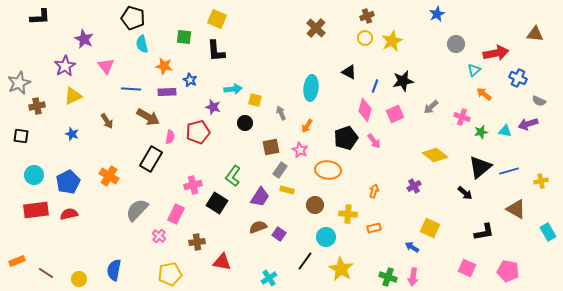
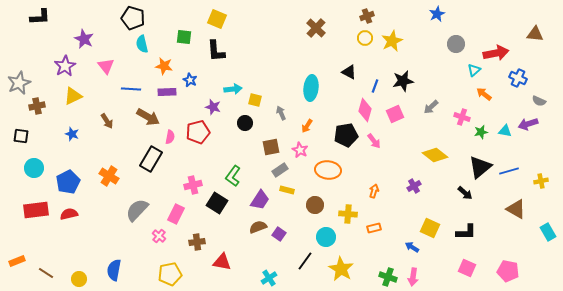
black pentagon at (346, 138): moved 3 px up; rotated 10 degrees clockwise
gray rectangle at (280, 170): rotated 21 degrees clockwise
cyan circle at (34, 175): moved 7 px up
purple trapezoid at (260, 197): moved 3 px down
black L-shape at (484, 232): moved 18 px left; rotated 10 degrees clockwise
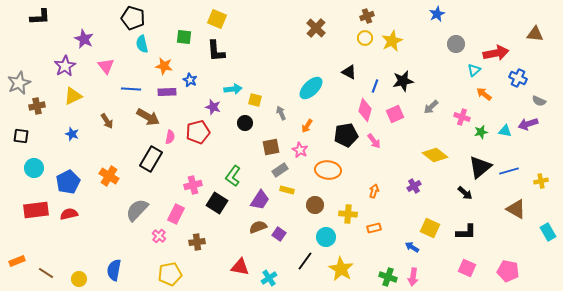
cyan ellipse at (311, 88): rotated 40 degrees clockwise
red triangle at (222, 262): moved 18 px right, 5 px down
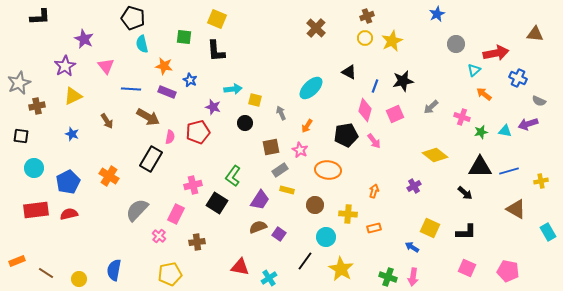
purple rectangle at (167, 92): rotated 24 degrees clockwise
black triangle at (480, 167): rotated 40 degrees clockwise
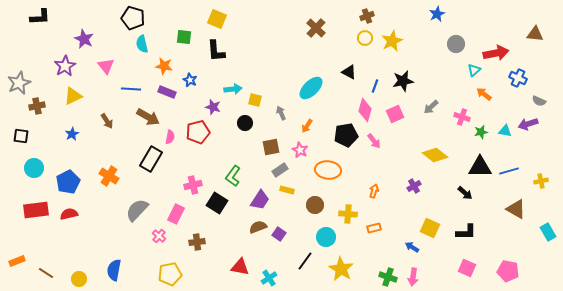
blue star at (72, 134): rotated 24 degrees clockwise
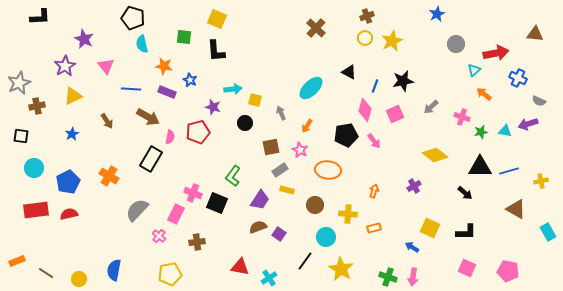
pink cross at (193, 185): moved 8 px down; rotated 36 degrees clockwise
black square at (217, 203): rotated 10 degrees counterclockwise
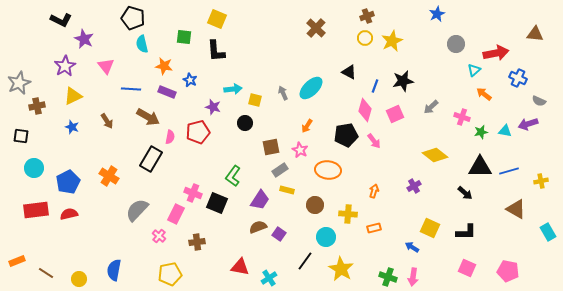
black L-shape at (40, 17): moved 21 px right, 3 px down; rotated 30 degrees clockwise
gray arrow at (281, 113): moved 2 px right, 20 px up
blue star at (72, 134): moved 7 px up; rotated 24 degrees counterclockwise
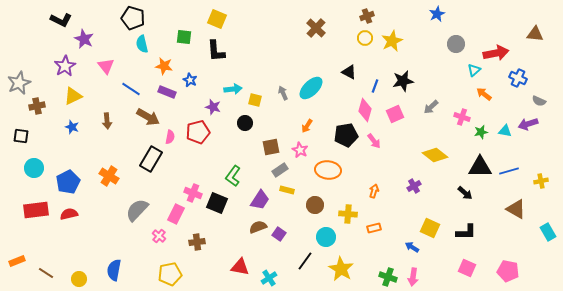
blue line at (131, 89): rotated 30 degrees clockwise
brown arrow at (107, 121): rotated 28 degrees clockwise
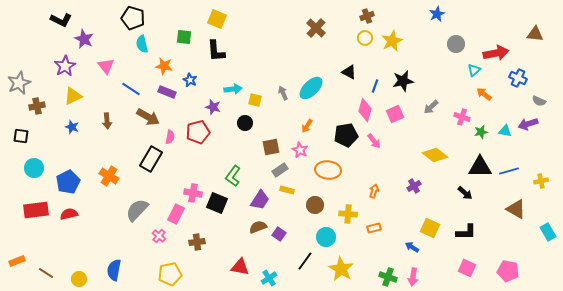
pink cross at (193, 193): rotated 12 degrees counterclockwise
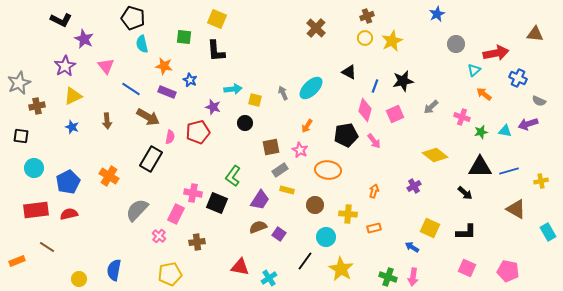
brown line at (46, 273): moved 1 px right, 26 px up
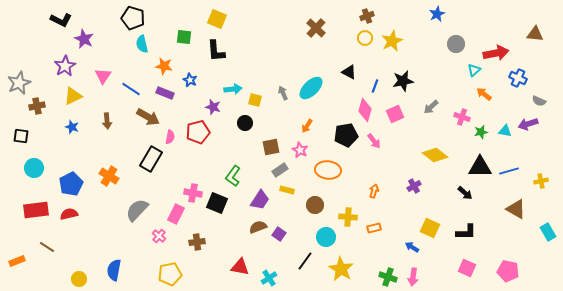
pink triangle at (106, 66): moved 3 px left, 10 px down; rotated 12 degrees clockwise
purple rectangle at (167, 92): moved 2 px left, 1 px down
blue pentagon at (68, 182): moved 3 px right, 2 px down
yellow cross at (348, 214): moved 3 px down
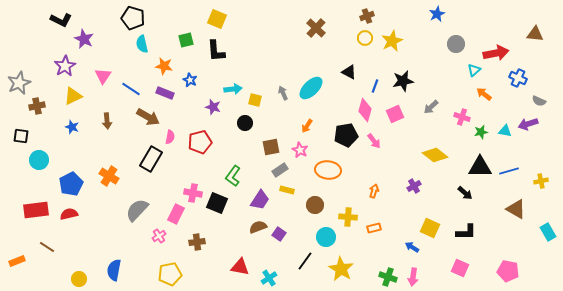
green square at (184, 37): moved 2 px right, 3 px down; rotated 21 degrees counterclockwise
red pentagon at (198, 132): moved 2 px right, 10 px down
cyan circle at (34, 168): moved 5 px right, 8 px up
pink cross at (159, 236): rotated 16 degrees clockwise
pink square at (467, 268): moved 7 px left
